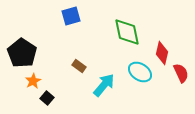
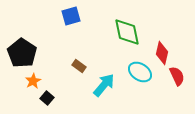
red semicircle: moved 4 px left, 3 px down
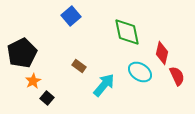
blue square: rotated 24 degrees counterclockwise
black pentagon: rotated 12 degrees clockwise
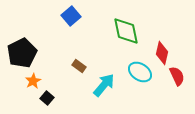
green diamond: moved 1 px left, 1 px up
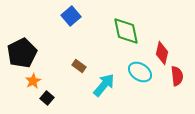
red semicircle: rotated 18 degrees clockwise
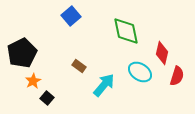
red semicircle: rotated 24 degrees clockwise
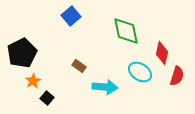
cyan arrow: moved 1 px right, 2 px down; rotated 55 degrees clockwise
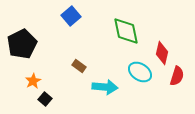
black pentagon: moved 9 px up
black square: moved 2 px left, 1 px down
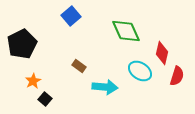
green diamond: rotated 12 degrees counterclockwise
cyan ellipse: moved 1 px up
